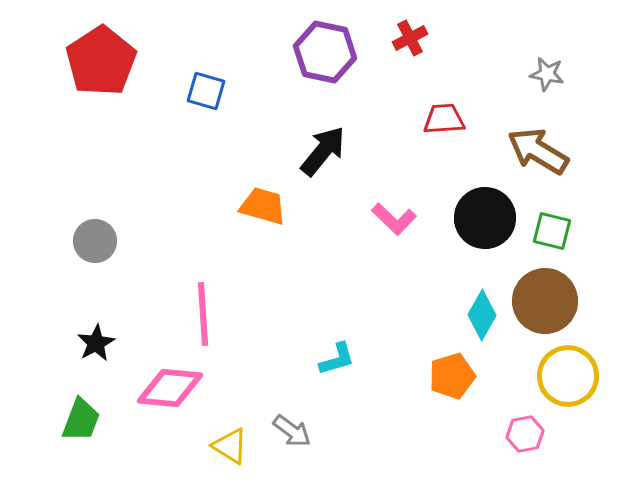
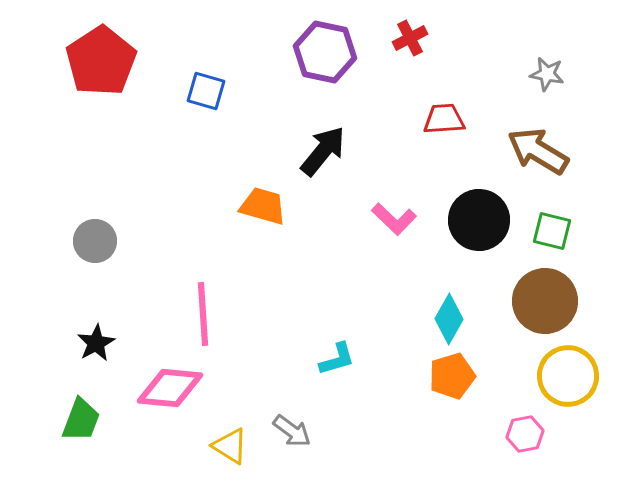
black circle: moved 6 px left, 2 px down
cyan diamond: moved 33 px left, 4 px down
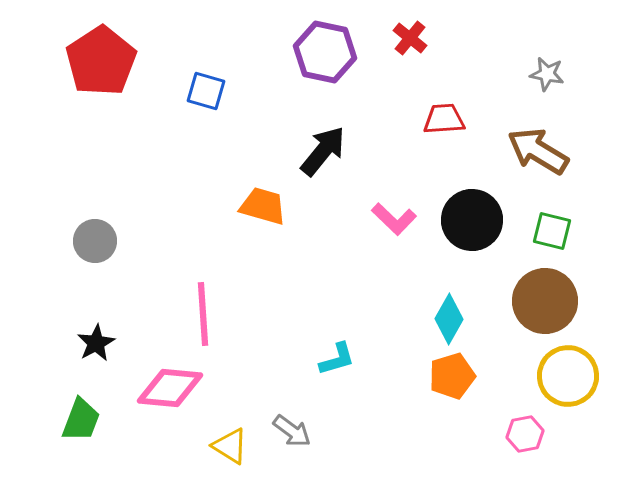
red cross: rotated 24 degrees counterclockwise
black circle: moved 7 px left
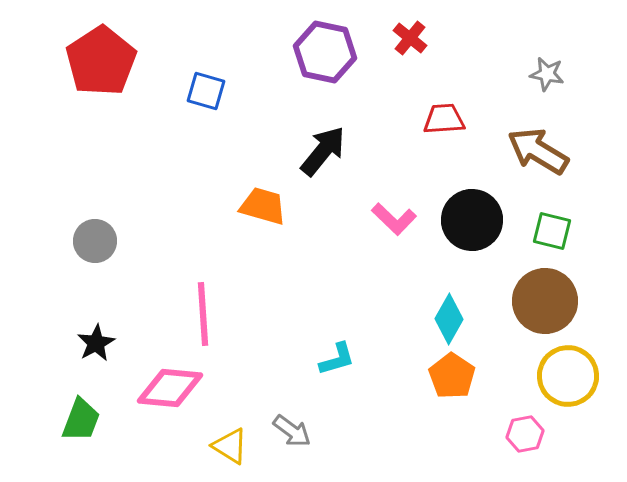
orange pentagon: rotated 21 degrees counterclockwise
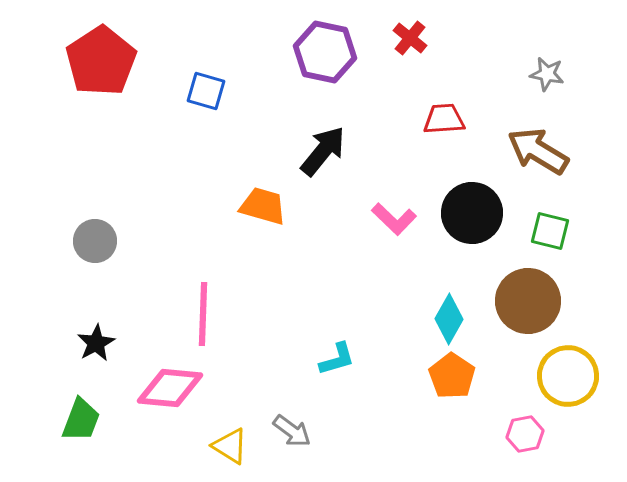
black circle: moved 7 px up
green square: moved 2 px left
brown circle: moved 17 px left
pink line: rotated 6 degrees clockwise
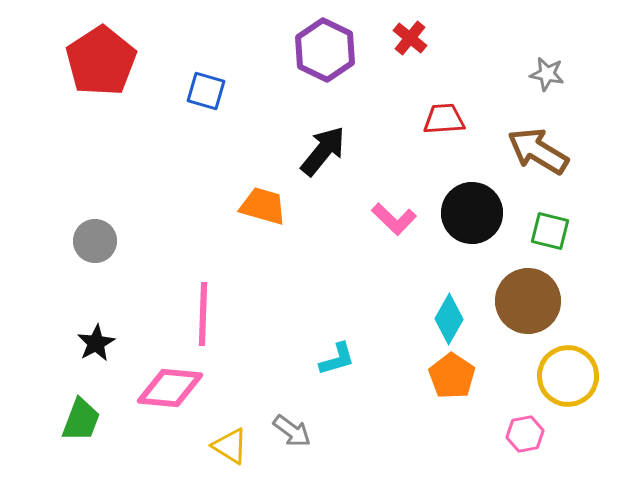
purple hexagon: moved 2 px up; rotated 14 degrees clockwise
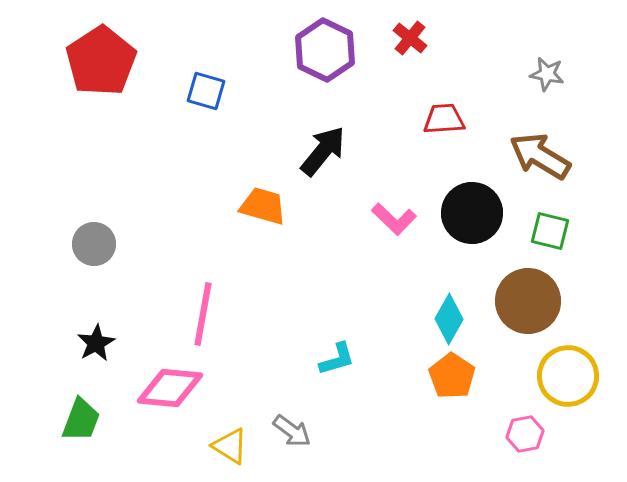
brown arrow: moved 2 px right, 5 px down
gray circle: moved 1 px left, 3 px down
pink line: rotated 8 degrees clockwise
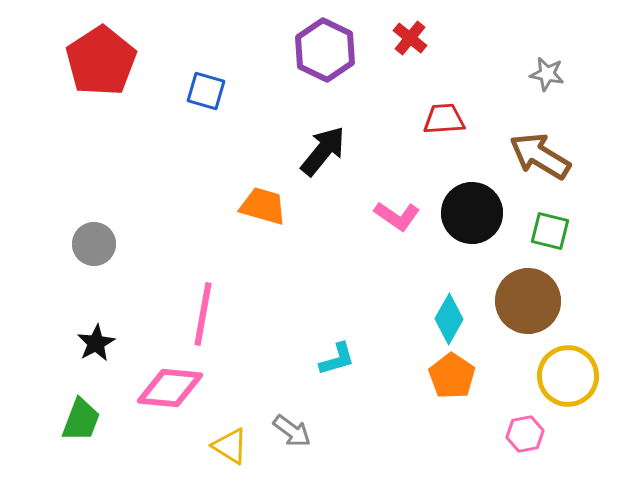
pink L-shape: moved 3 px right, 3 px up; rotated 9 degrees counterclockwise
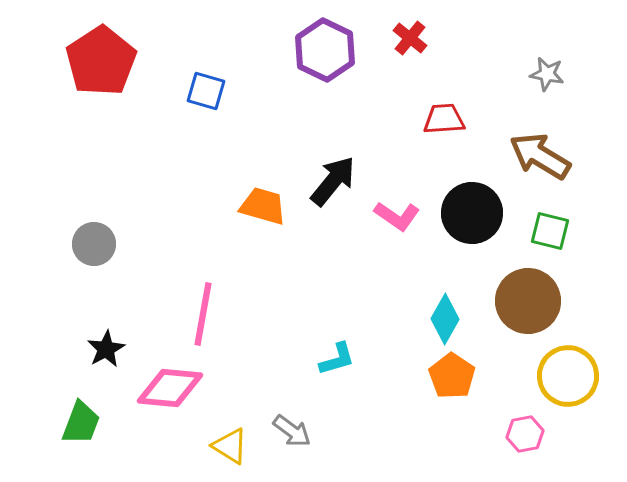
black arrow: moved 10 px right, 30 px down
cyan diamond: moved 4 px left
black star: moved 10 px right, 6 px down
green trapezoid: moved 3 px down
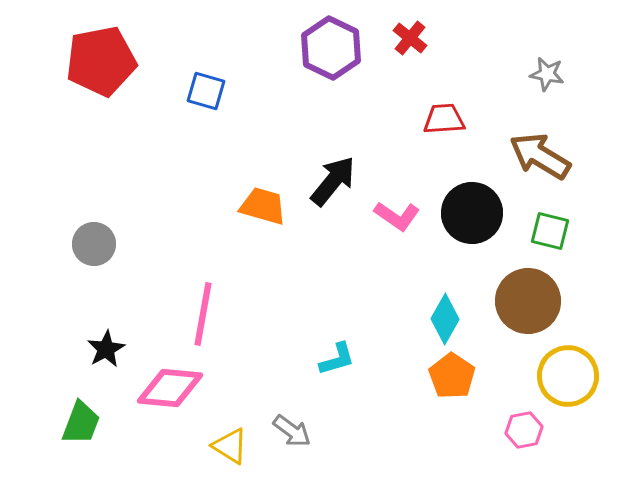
purple hexagon: moved 6 px right, 2 px up
red pentagon: rotated 22 degrees clockwise
pink hexagon: moved 1 px left, 4 px up
